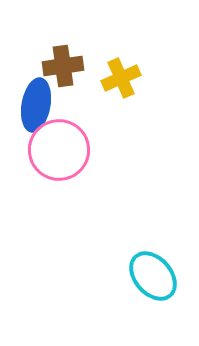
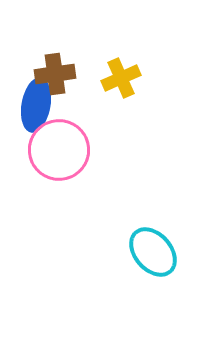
brown cross: moved 8 px left, 8 px down
cyan ellipse: moved 24 px up
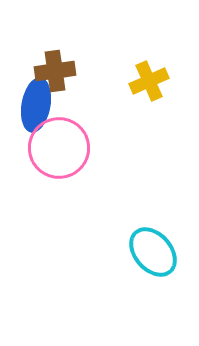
brown cross: moved 3 px up
yellow cross: moved 28 px right, 3 px down
pink circle: moved 2 px up
